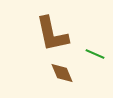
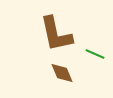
brown L-shape: moved 4 px right
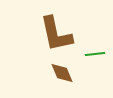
green line: rotated 30 degrees counterclockwise
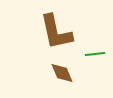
brown L-shape: moved 2 px up
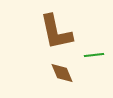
green line: moved 1 px left, 1 px down
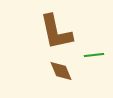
brown diamond: moved 1 px left, 2 px up
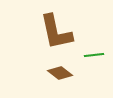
brown diamond: moved 1 px left, 2 px down; rotated 30 degrees counterclockwise
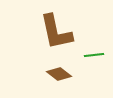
brown diamond: moved 1 px left, 1 px down
